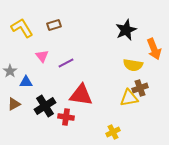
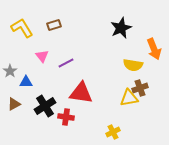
black star: moved 5 px left, 2 px up
red triangle: moved 2 px up
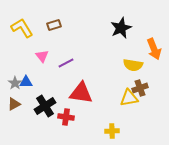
gray star: moved 5 px right, 12 px down
yellow cross: moved 1 px left, 1 px up; rotated 24 degrees clockwise
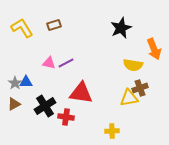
pink triangle: moved 7 px right, 7 px down; rotated 40 degrees counterclockwise
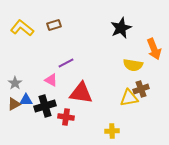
yellow L-shape: rotated 20 degrees counterclockwise
pink triangle: moved 2 px right, 17 px down; rotated 16 degrees clockwise
blue triangle: moved 18 px down
brown cross: moved 1 px right, 1 px down
black cross: rotated 15 degrees clockwise
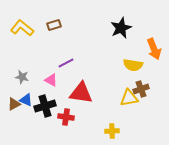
gray star: moved 7 px right, 6 px up; rotated 24 degrees counterclockwise
blue triangle: rotated 24 degrees clockwise
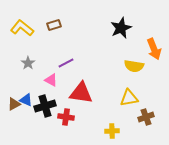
yellow semicircle: moved 1 px right, 1 px down
gray star: moved 6 px right, 14 px up; rotated 24 degrees clockwise
brown cross: moved 5 px right, 28 px down
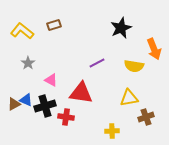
yellow L-shape: moved 3 px down
purple line: moved 31 px right
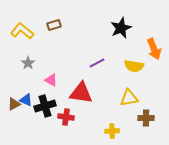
brown cross: moved 1 px down; rotated 21 degrees clockwise
